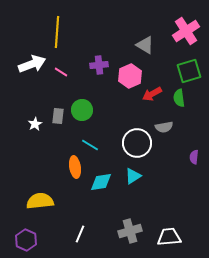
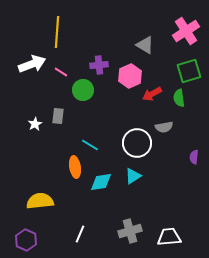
green circle: moved 1 px right, 20 px up
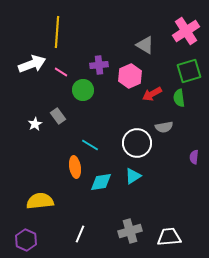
gray rectangle: rotated 42 degrees counterclockwise
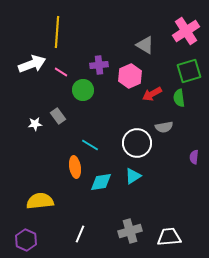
white star: rotated 24 degrees clockwise
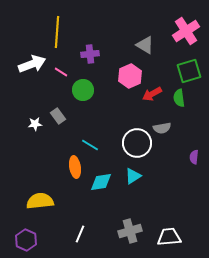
purple cross: moved 9 px left, 11 px up
gray semicircle: moved 2 px left, 1 px down
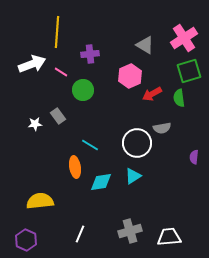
pink cross: moved 2 px left, 7 px down
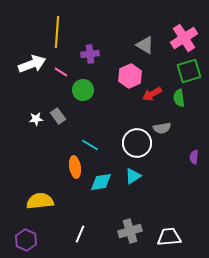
white star: moved 1 px right, 5 px up
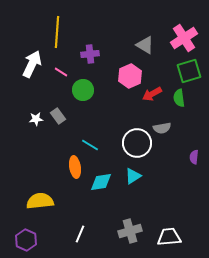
white arrow: rotated 44 degrees counterclockwise
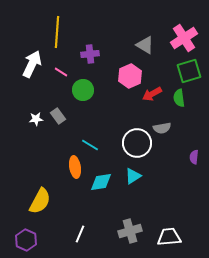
yellow semicircle: rotated 124 degrees clockwise
